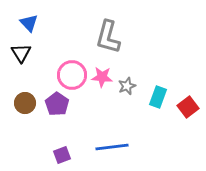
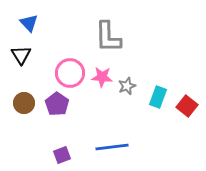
gray L-shape: rotated 16 degrees counterclockwise
black triangle: moved 2 px down
pink circle: moved 2 px left, 2 px up
brown circle: moved 1 px left
red square: moved 1 px left, 1 px up; rotated 15 degrees counterclockwise
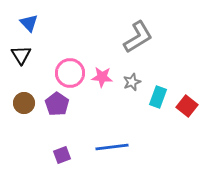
gray L-shape: moved 30 px right; rotated 120 degrees counterclockwise
gray star: moved 5 px right, 4 px up
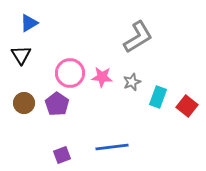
blue triangle: rotated 42 degrees clockwise
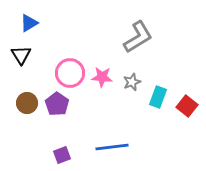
brown circle: moved 3 px right
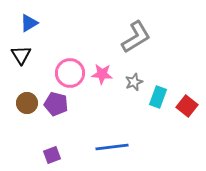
gray L-shape: moved 2 px left
pink star: moved 3 px up
gray star: moved 2 px right
purple pentagon: moved 1 px left; rotated 20 degrees counterclockwise
purple square: moved 10 px left
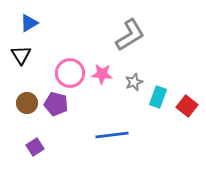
gray L-shape: moved 6 px left, 2 px up
blue line: moved 12 px up
purple square: moved 17 px left, 8 px up; rotated 12 degrees counterclockwise
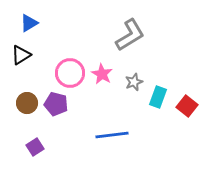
black triangle: rotated 30 degrees clockwise
pink star: rotated 25 degrees clockwise
